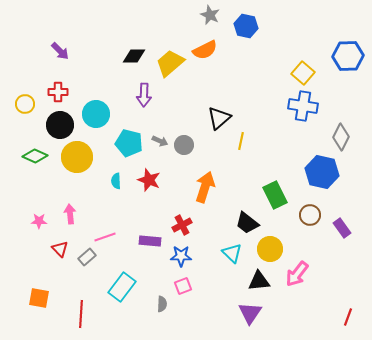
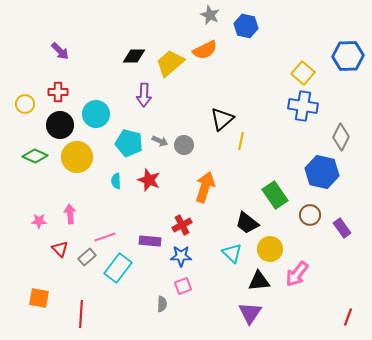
black triangle at (219, 118): moved 3 px right, 1 px down
green rectangle at (275, 195): rotated 8 degrees counterclockwise
cyan rectangle at (122, 287): moved 4 px left, 19 px up
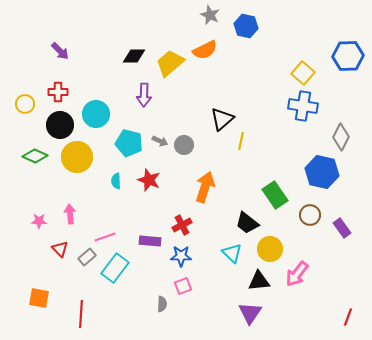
cyan rectangle at (118, 268): moved 3 px left
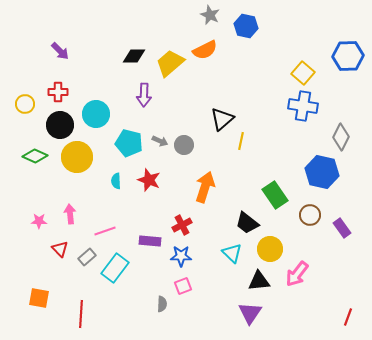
pink line at (105, 237): moved 6 px up
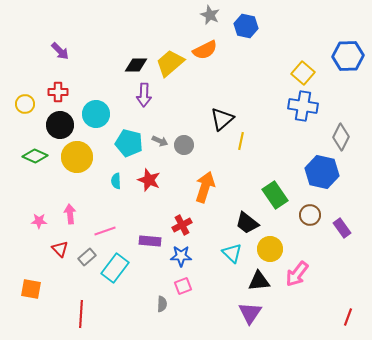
black diamond at (134, 56): moved 2 px right, 9 px down
orange square at (39, 298): moved 8 px left, 9 px up
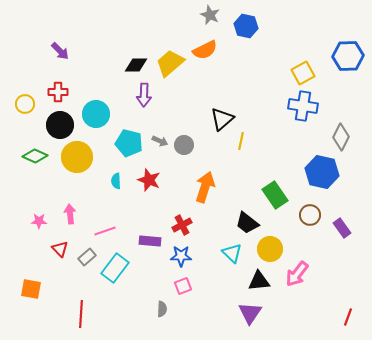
yellow square at (303, 73): rotated 20 degrees clockwise
gray semicircle at (162, 304): moved 5 px down
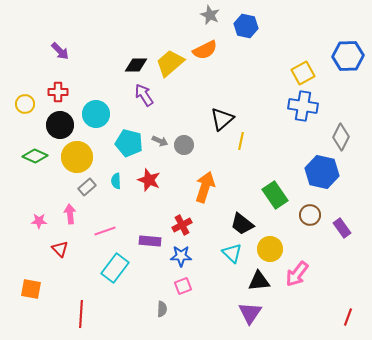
purple arrow at (144, 95): rotated 145 degrees clockwise
black trapezoid at (247, 223): moved 5 px left, 1 px down
gray rectangle at (87, 257): moved 70 px up
